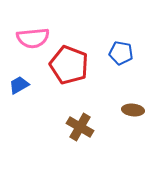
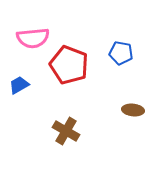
brown cross: moved 14 px left, 4 px down
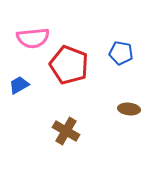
brown ellipse: moved 4 px left, 1 px up
